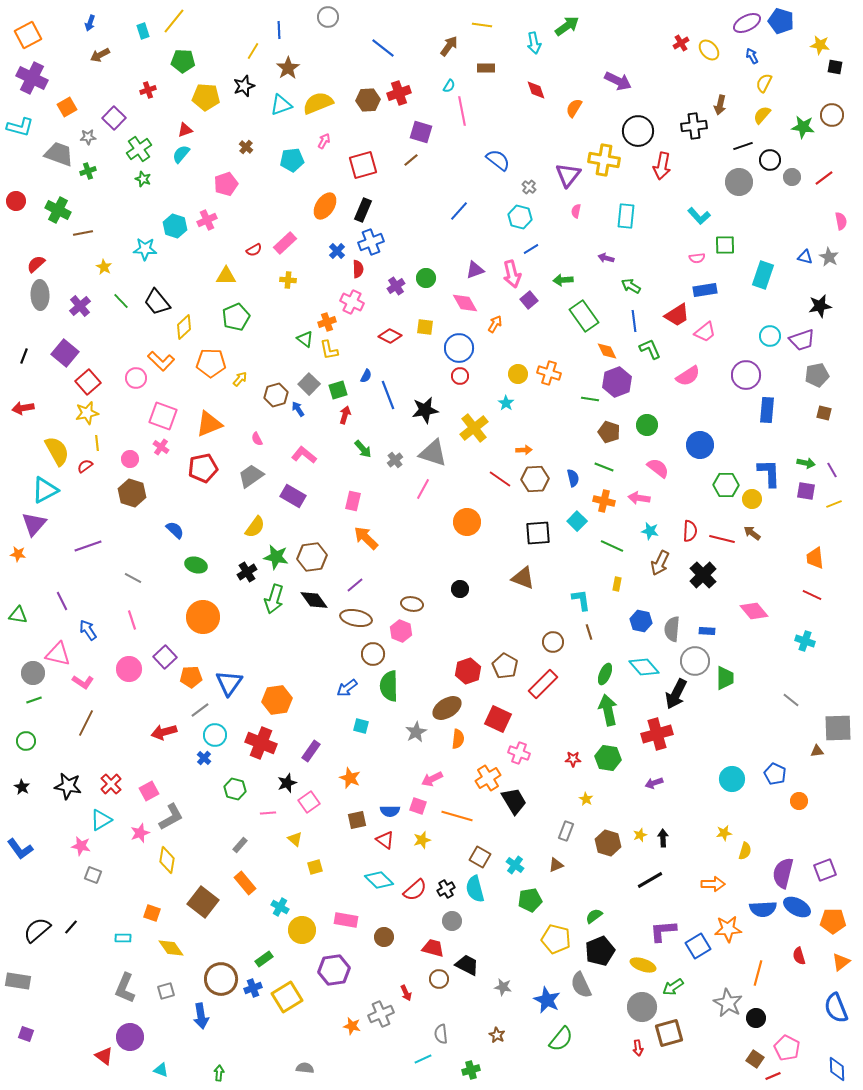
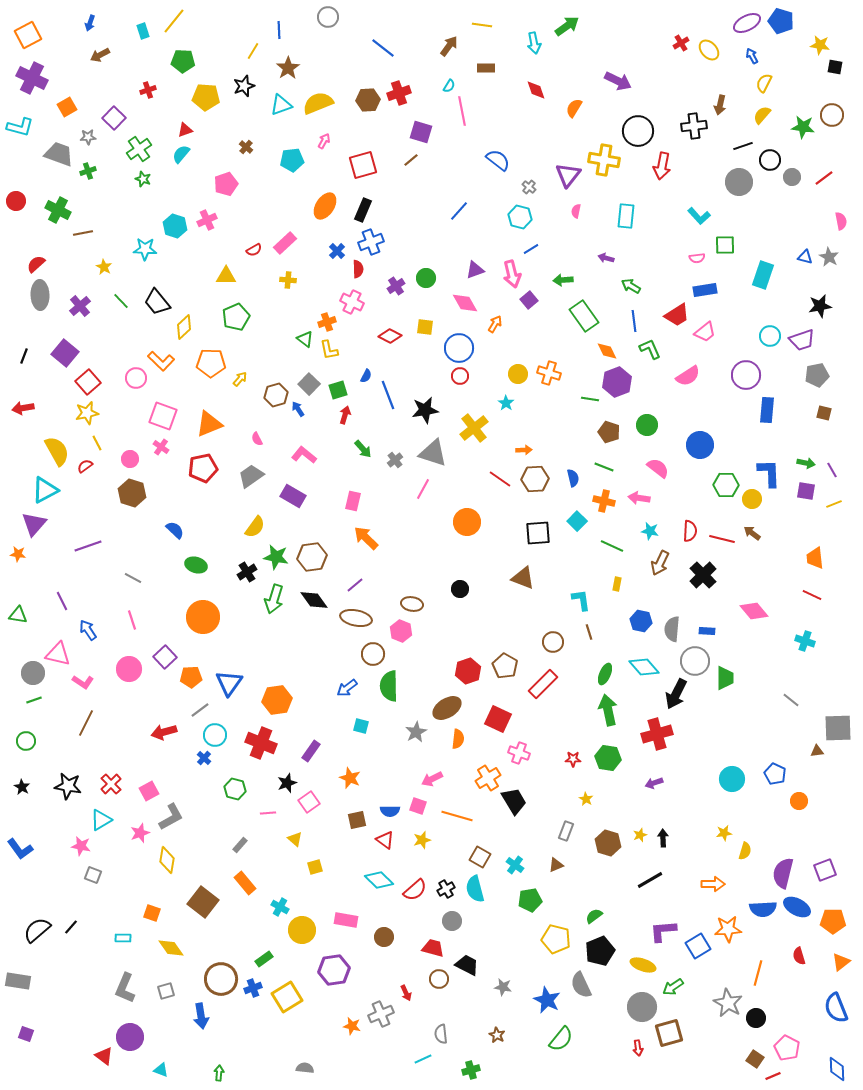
yellow line at (97, 443): rotated 21 degrees counterclockwise
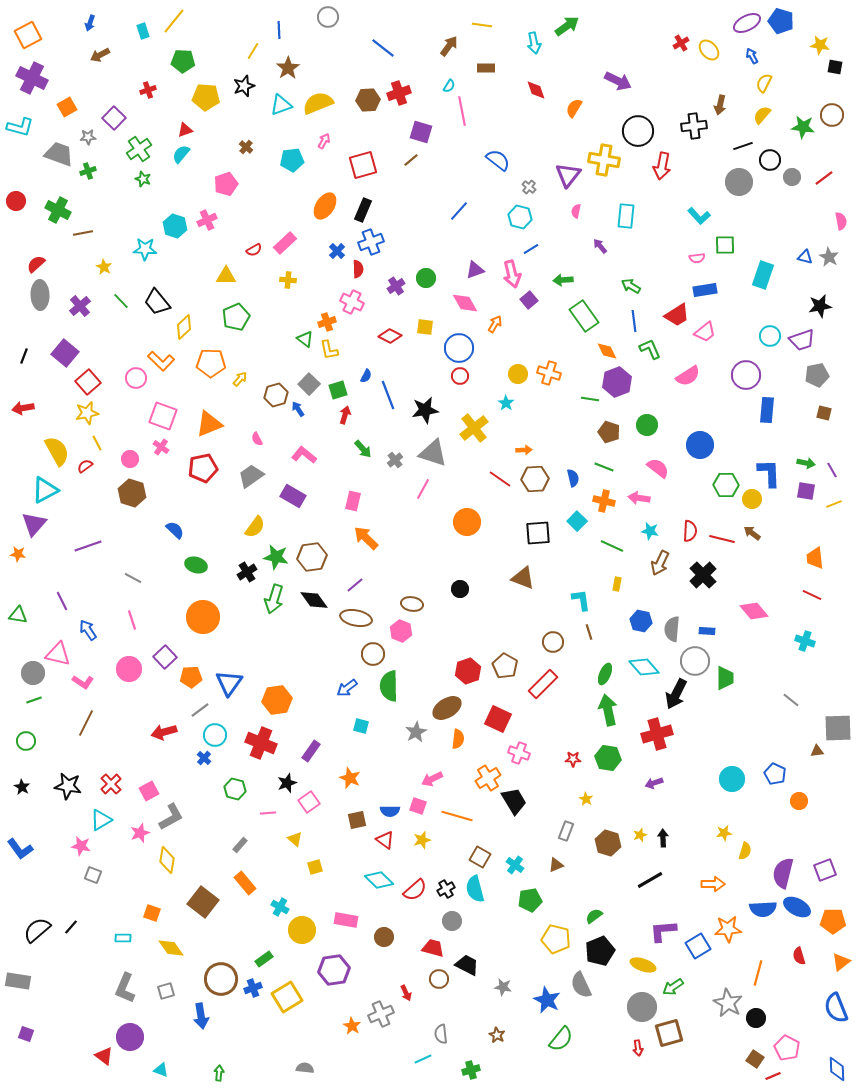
purple arrow at (606, 258): moved 6 px left, 12 px up; rotated 35 degrees clockwise
orange star at (352, 1026): rotated 18 degrees clockwise
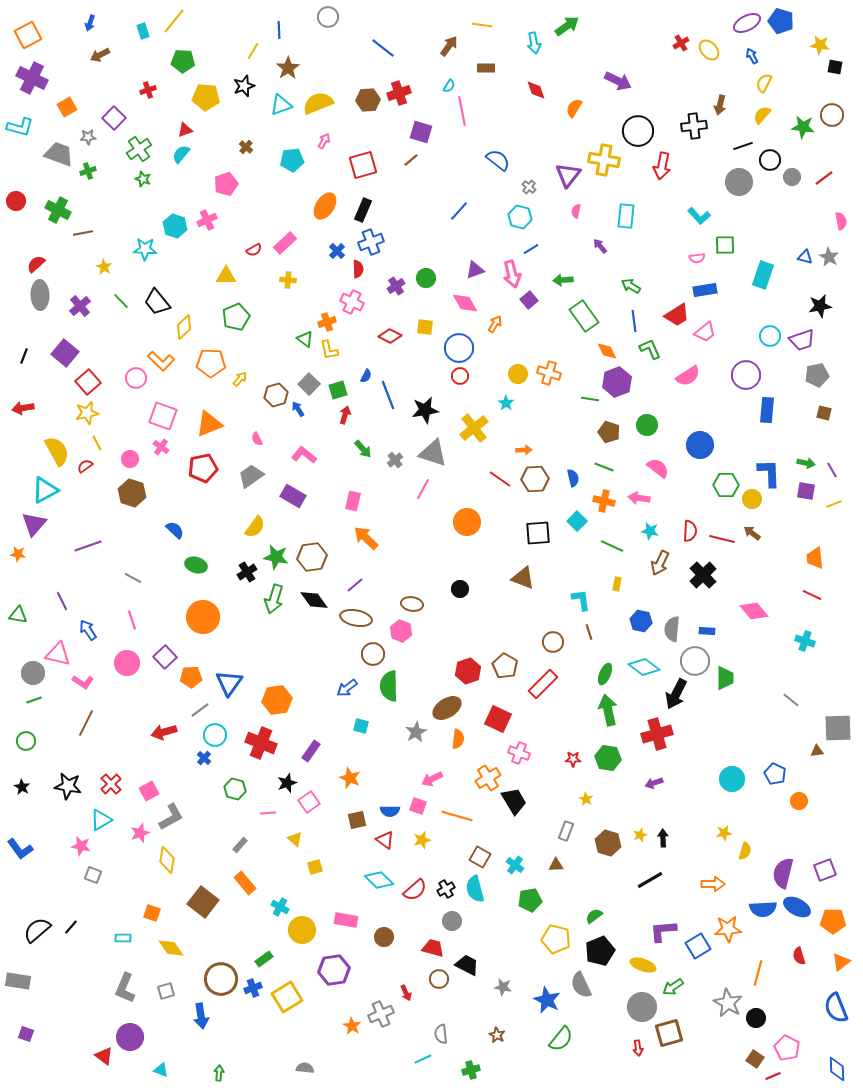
cyan diamond at (644, 667): rotated 12 degrees counterclockwise
pink circle at (129, 669): moved 2 px left, 6 px up
brown triangle at (556, 865): rotated 21 degrees clockwise
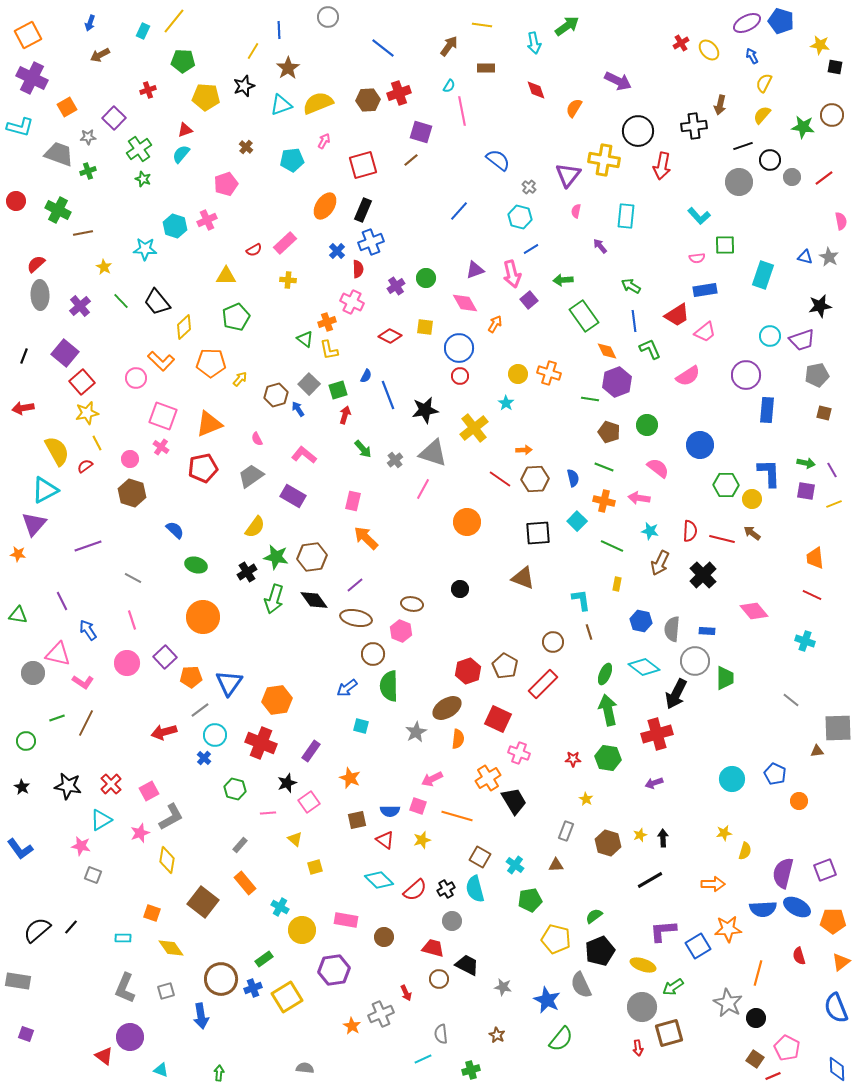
cyan rectangle at (143, 31): rotated 42 degrees clockwise
red square at (88, 382): moved 6 px left
green line at (34, 700): moved 23 px right, 18 px down
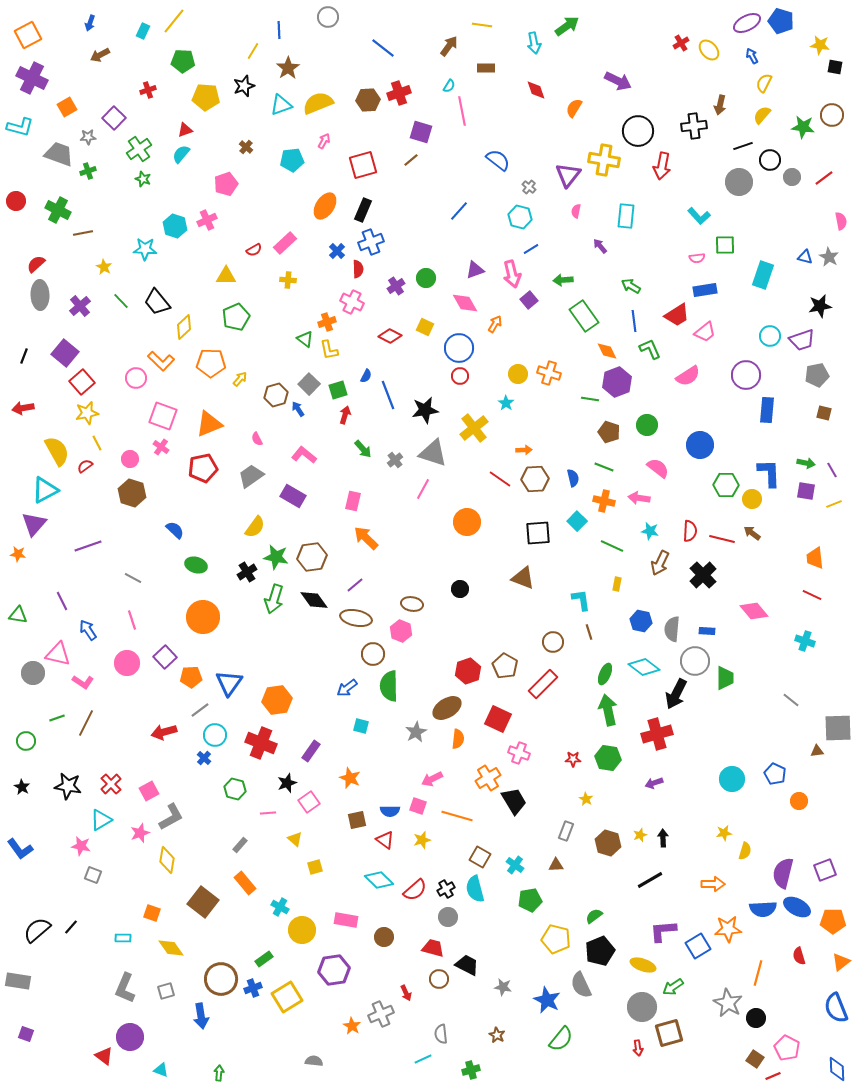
yellow square at (425, 327): rotated 18 degrees clockwise
gray circle at (452, 921): moved 4 px left, 4 px up
gray semicircle at (305, 1068): moved 9 px right, 7 px up
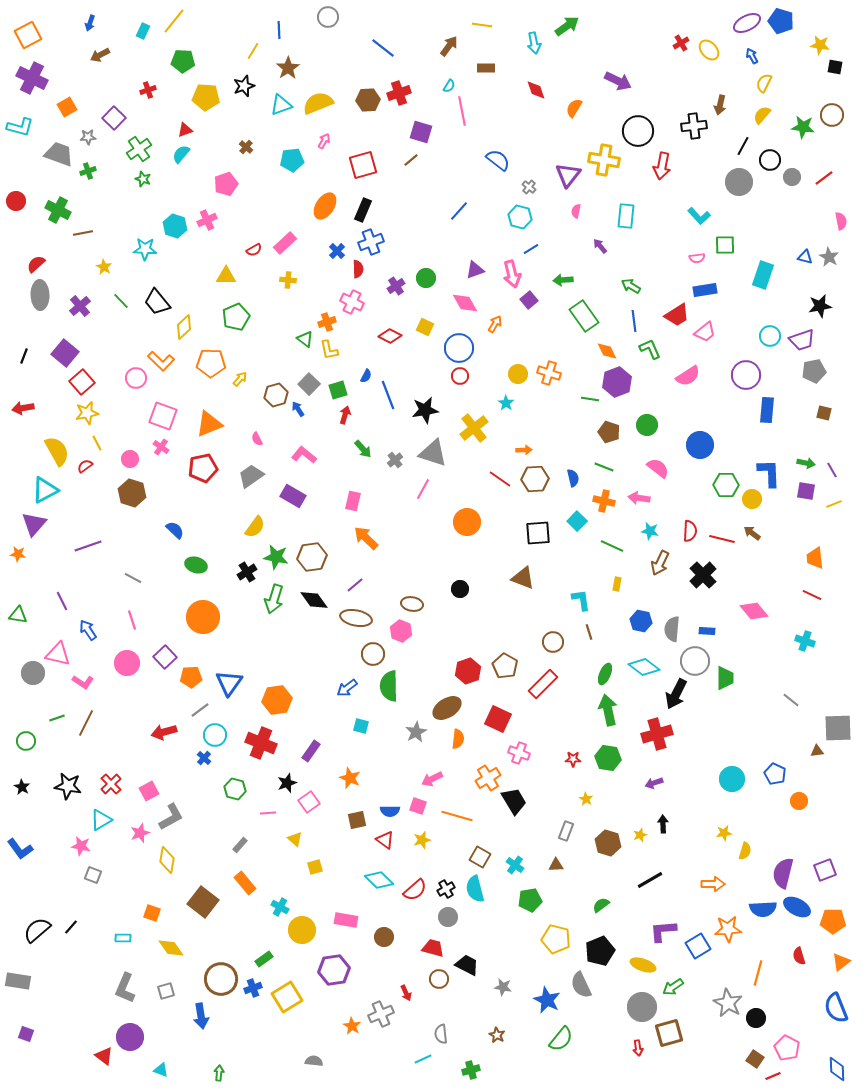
black line at (743, 146): rotated 42 degrees counterclockwise
gray pentagon at (817, 375): moved 3 px left, 4 px up
black arrow at (663, 838): moved 14 px up
green semicircle at (594, 916): moved 7 px right, 11 px up
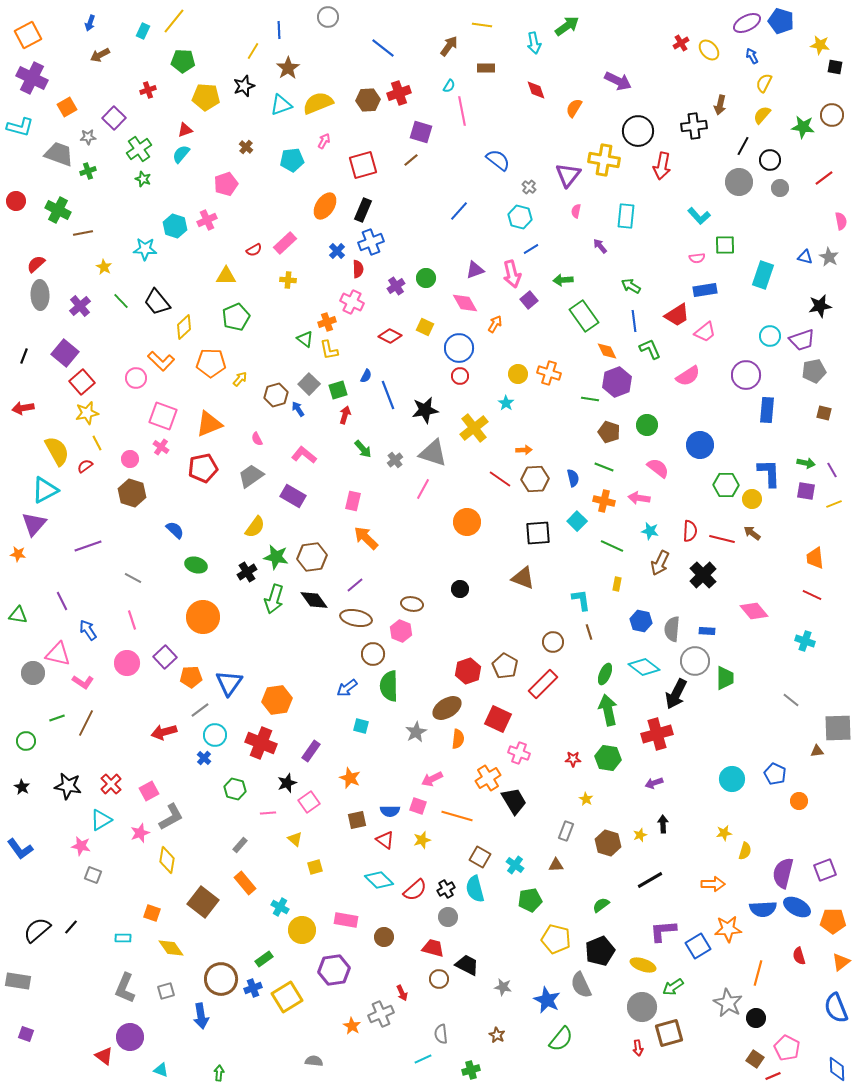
gray circle at (792, 177): moved 12 px left, 11 px down
red arrow at (406, 993): moved 4 px left
